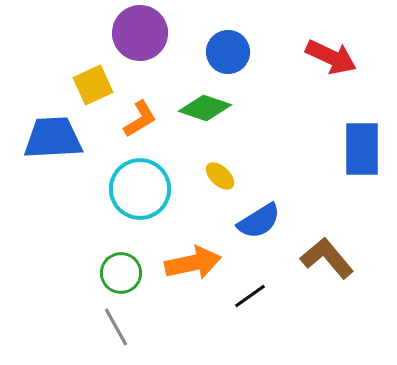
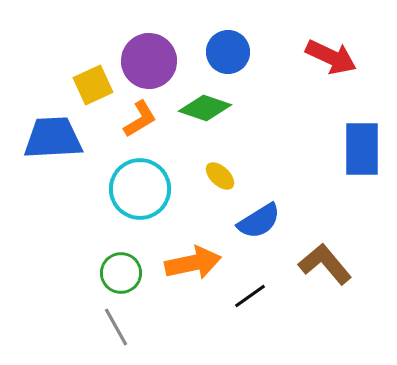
purple circle: moved 9 px right, 28 px down
brown L-shape: moved 2 px left, 6 px down
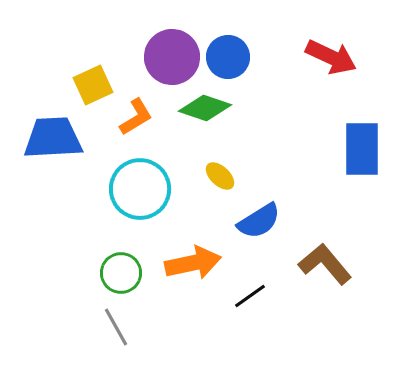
blue circle: moved 5 px down
purple circle: moved 23 px right, 4 px up
orange L-shape: moved 4 px left, 2 px up
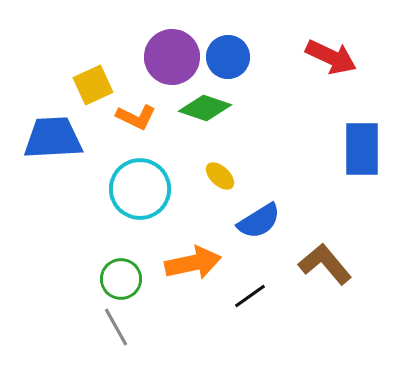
orange L-shape: rotated 57 degrees clockwise
green circle: moved 6 px down
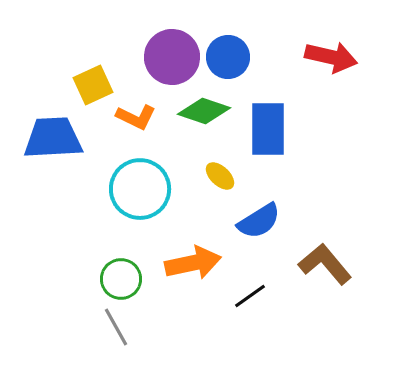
red arrow: rotated 12 degrees counterclockwise
green diamond: moved 1 px left, 3 px down
blue rectangle: moved 94 px left, 20 px up
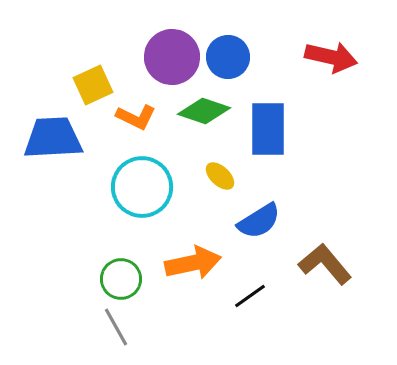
cyan circle: moved 2 px right, 2 px up
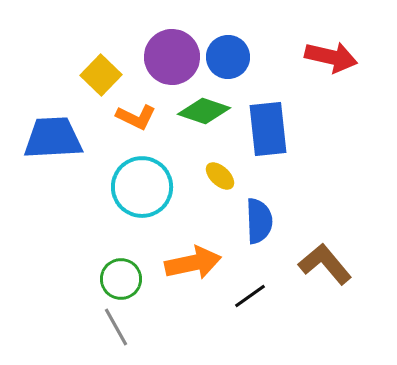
yellow square: moved 8 px right, 10 px up; rotated 21 degrees counterclockwise
blue rectangle: rotated 6 degrees counterclockwise
blue semicircle: rotated 60 degrees counterclockwise
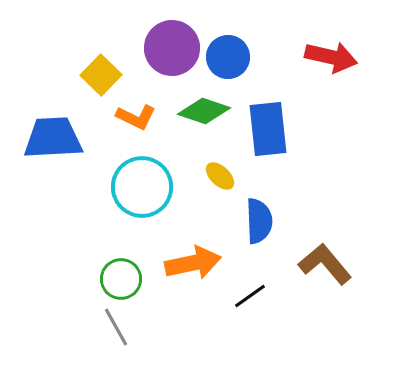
purple circle: moved 9 px up
